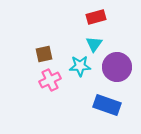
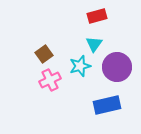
red rectangle: moved 1 px right, 1 px up
brown square: rotated 24 degrees counterclockwise
cyan star: rotated 15 degrees counterclockwise
blue rectangle: rotated 32 degrees counterclockwise
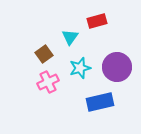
red rectangle: moved 5 px down
cyan triangle: moved 24 px left, 7 px up
cyan star: moved 2 px down
pink cross: moved 2 px left, 2 px down
blue rectangle: moved 7 px left, 3 px up
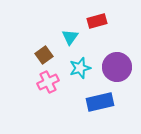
brown square: moved 1 px down
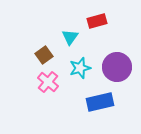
pink cross: rotated 25 degrees counterclockwise
